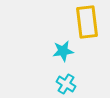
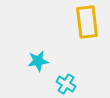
cyan star: moved 25 px left, 10 px down
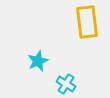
cyan star: rotated 15 degrees counterclockwise
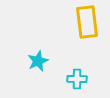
cyan cross: moved 11 px right, 5 px up; rotated 30 degrees counterclockwise
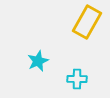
yellow rectangle: rotated 36 degrees clockwise
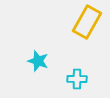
cyan star: rotated 30 degrees counterclockwise
